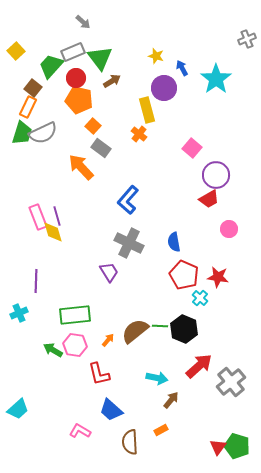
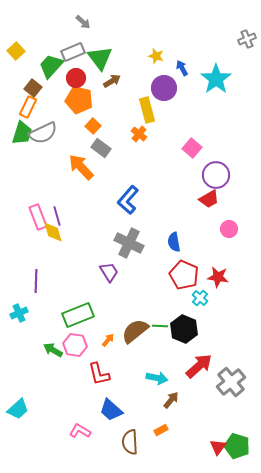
green rectangle at (75, 315): moved 3 px right; rotated 16 degrees counterclockwise
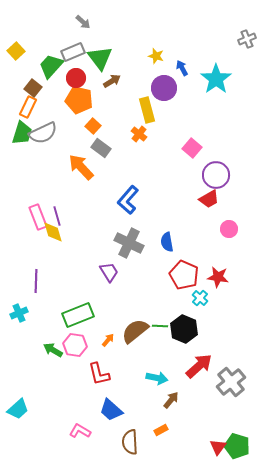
blue semicircle at (174, 242): moved 7 px left
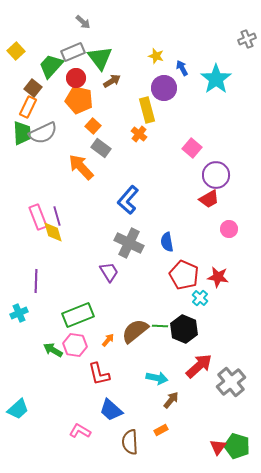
green trapezoid at (22, 133): rotated 20 degrees counterclockwise
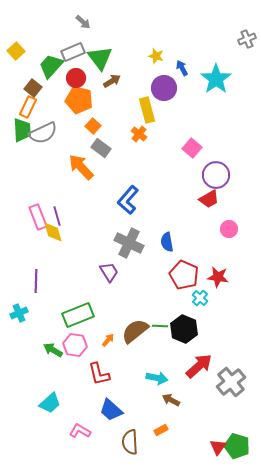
green trapezoid at (22, 133): moved 3 px up
brown arrow at (171, 400): rotated 102 degrees counterclockwise
cyan trapezoid at (18, 409): moved 32 px right, 6 px up
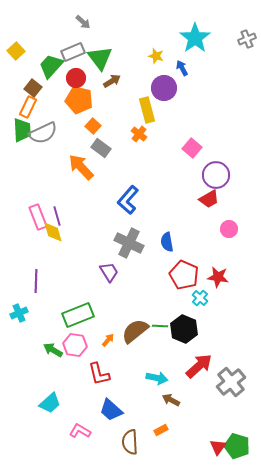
cyan star at (216, 79): moved 21 px left, 41 px up
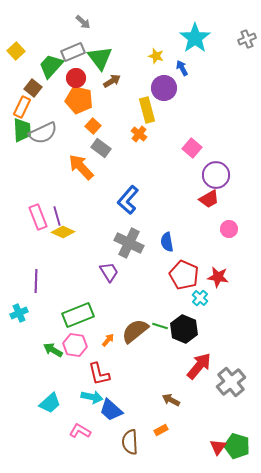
orange rectangle at (28, 107): moved 6 px left
yellow diamond at (53, 232): moved 10 px right; rotated 50 degrees counterclockwise
green line at (160, 326): rotated 14 degrees clockwise
red arrow at (199, 366): rotated 8 degrees counterclockwise
cyan arrow at (157, 378): moved 65 px left, 19 px down
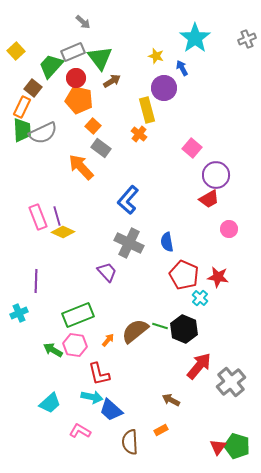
purple trapezoid at (109, 272): moved 2 px left; rotated 10 degrees counterclockwise
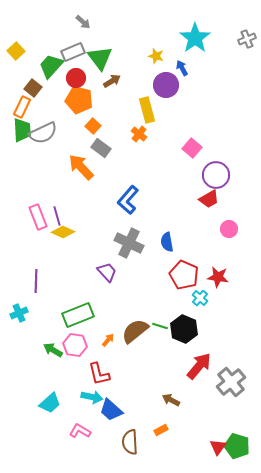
purple circle at (164, 88): moved 2 px right, 3 px up
